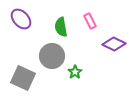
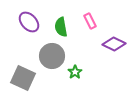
purple ellipse: moved 8 px right, 3 px down
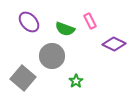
green semicircle: moved 4 px right, 2 px down; rotated 60 degrees counterclockwise
green star: moved 1 px right, 9 px down
gray square: rotated 15 degrees clockwise
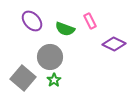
purple ellipse: moved 3 px right, 1 px up
gray circle: moved 2 px left, 1 px down
green star: moved 22 px left, 1 px up
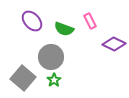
green semicircle: moved 1 px left
gray circle: moved 1 px right
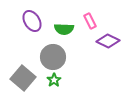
purple ellipse: rotated 10 degrees clockwise
green semicircle: rotated 18 degrees counterclockwise
purple diamond: moved 6 px left, 3 px up
gray circle: moved 2 px right
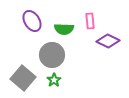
pink rectangle: rotated 21 degrees clockwise
gray circle: moved 1 px left, 2 px up
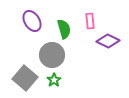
green semicircle: rotated 108 degrees counterclockwise
gray square: moved 2 px right
